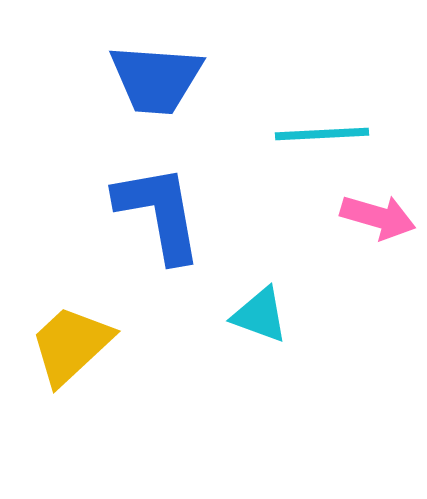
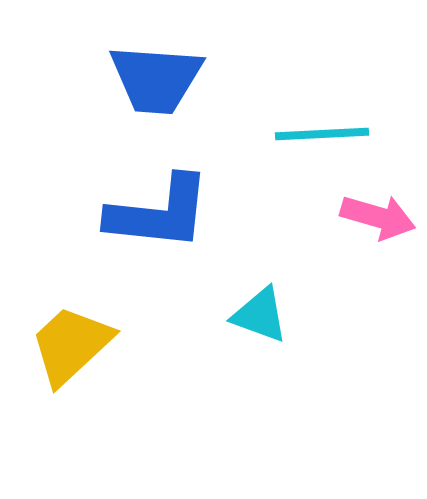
blue L-shape: rotated 106 degrees clockwise
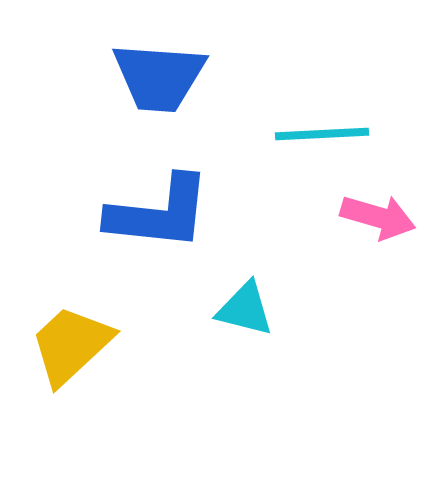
blue trapezoid: moved 3 px right, 2 px up
cyan triangle: moved 15 px left, 6 px up; rotated 6 degrees counterclockwise
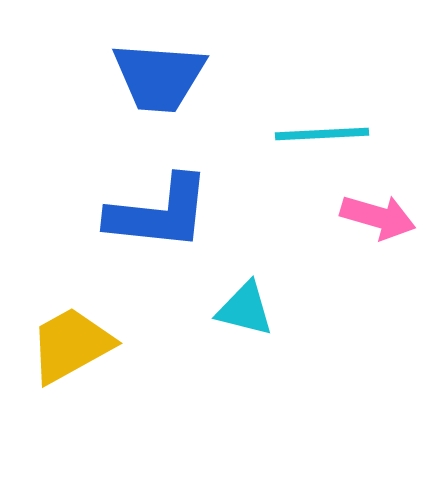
yellow trapezoid: rotated 14 degrees clockwise
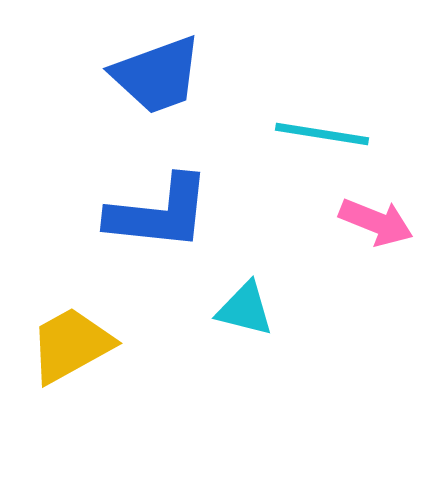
blue trapezoid: moved 2 px left, 2 px up; rotated 24 degrees counterclockwise
cyan line: rotated 12 degrees clockwise
pink arrow: moved 2 px left, 5 px down; rotated 6 degrees clockwise
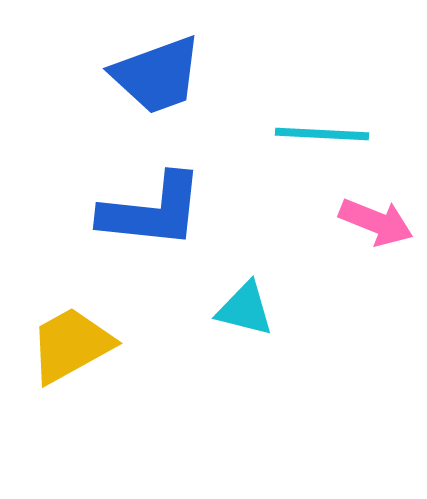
cyan line: rotated 6 degrees counterclockwise
blue L-shape: moved 7 px left, 2 px up
